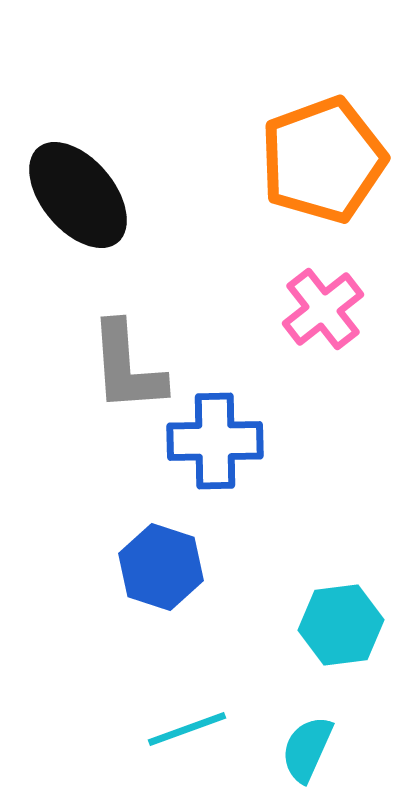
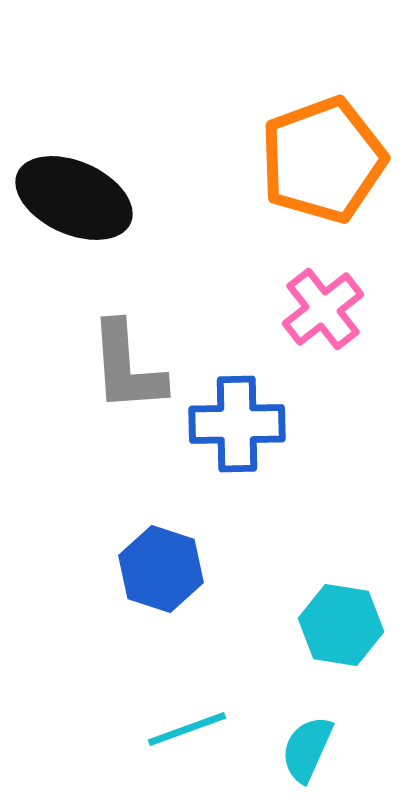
black ellipse: moved 4 px left, 3 px down; rotated 26 degrees counterclockwise
blue cross: moved 22 px right, 17 px up
blue hexagon: moved 2 px down
cyan hexagon: rotated 16 degrees clockwise
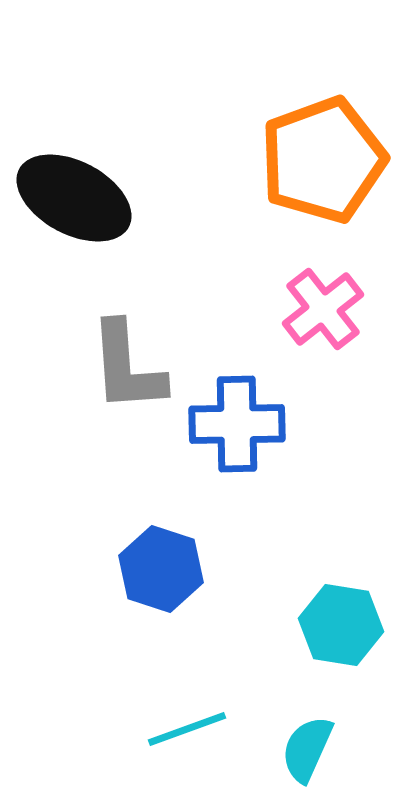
black ellipse: rotated 4 degrees clockwise
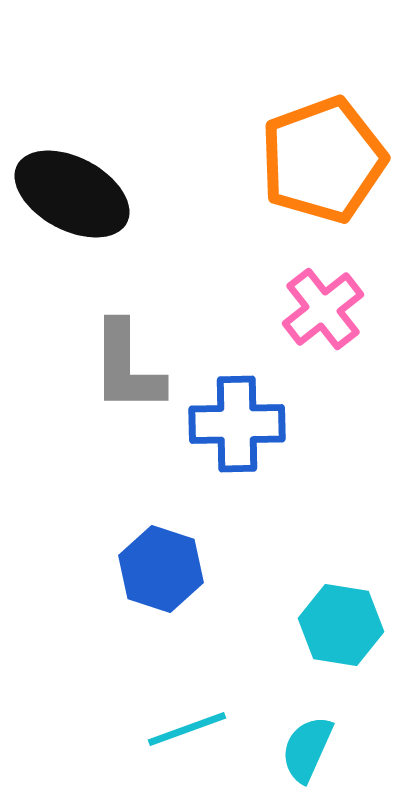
black ellipse: moved 2 px left, 4 px up
gray L-shape: rotated 4 degrees clockwise
